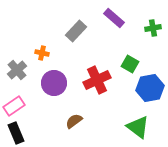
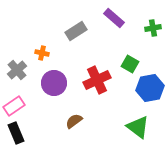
gray rectangle: rotated 15 degrees clockwise
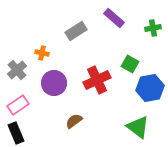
pink rectangle: moved 4 px right, 1 px up
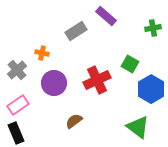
purple rectangle: moved 8 px left, 2 px up
blue hexagon: moved 1 px right, 1 px down; rotated 20 degrees counterclockwise
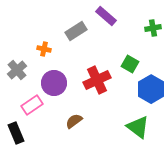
orange cross: moved 2 px right, 4 px up
pink rectangle: moved 14 px right
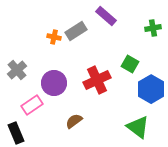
orange cross: moved 10 px right, 12 px up
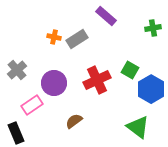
gray rectangle: moved 1 px right, 8 px down
green square: moved 6 px down
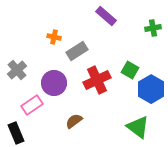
gray rectangle: moved 12 px down
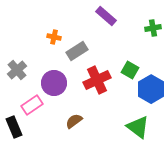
black rectangle: moved 2 px left, 6 px up
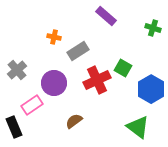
green cross: rotated 28 degrees clockwise
gray rectangle: moved 1 px right
green square: moved 7 px left, 2 px up
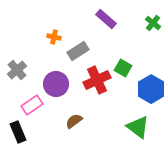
purple rectangle: moved 3 px down
green cross: moved 5 px up; rotated 21 degrees clockwise
purple circle: moved 2 px right, 1 px down
black rectangle: moved 4 px right, 5 px down
